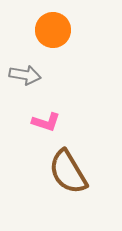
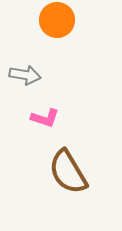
orange circle: moved 4 px right, 10 px up
pink L-shape: moved 1 px left, 4 px up
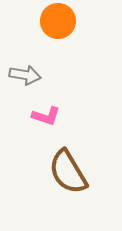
orange circle: moved 1 px right, 1 px down
pink L-shape: moved 1 px right, 2 px up
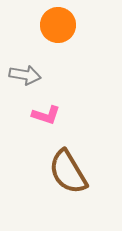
orange circle: moved 4 px down
pink L-shape: moved 1 px up
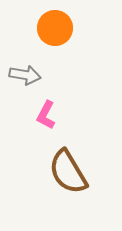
orange circle: moved 3 px left, 3 px down
pink L-shape: rotated 100 degrees clockwise
